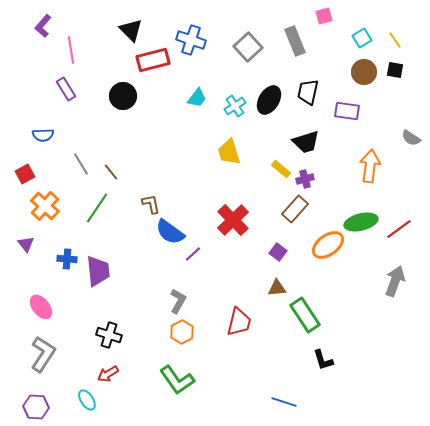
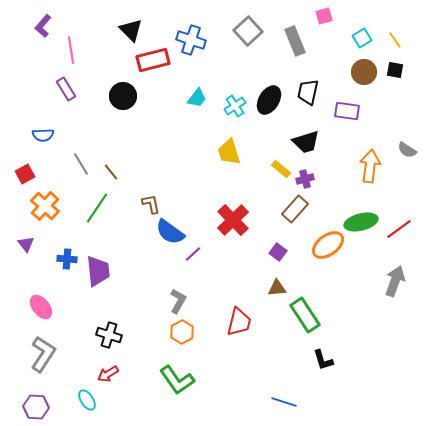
gray square at (248, 47): moved 16 px up
gray semicircle at (411, 138): moved 4 px left, 12 px down
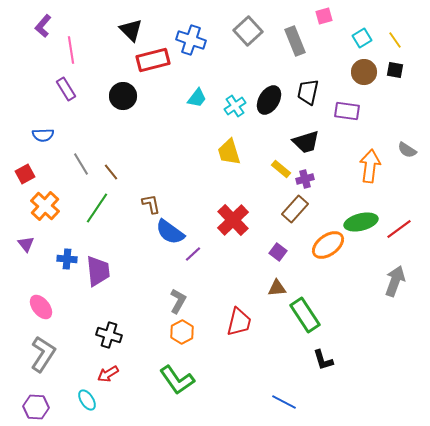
blue line at (284, 402): rotated 10 degrees clockwise
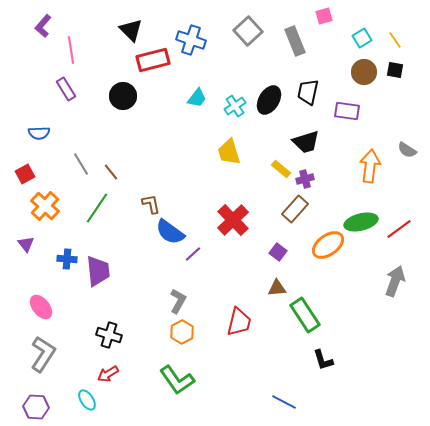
blue semicircle at (43, 135): moved 4 px left, 2 px up
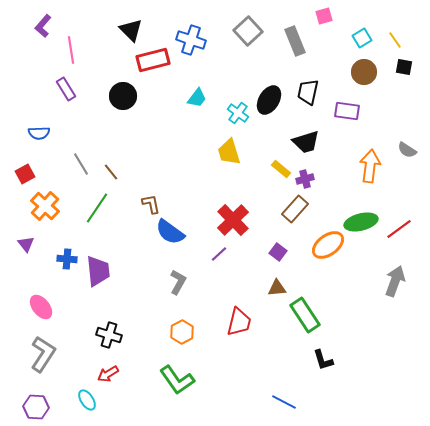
black square at (395, 70): moved 9 px right, 3 px up
cyan cross at (235, 106): moved 3 px right, 7 px down; rotated 20 degrees counterclockwise
purple line at (193, 254): moved 26 px right
gray L-shape at (178, 301): moved 19 px up
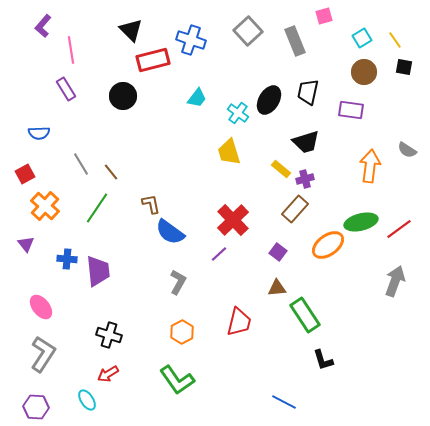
purple rectangle at (347, 111): moved 4 px right, 1 px up
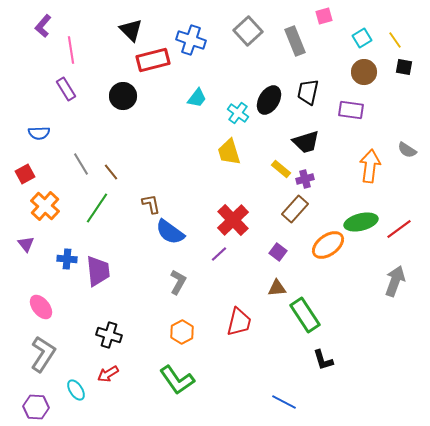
cyan ellipse at (87, 400): moved 11 px left, 10 px up
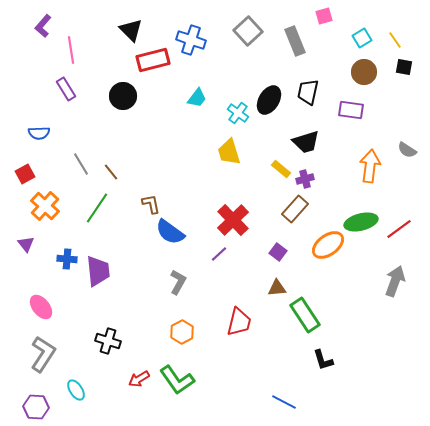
black cross at (109, 335): moved 1 px left, 6 px down
red arrow at (108, 374): moved 31 px right, 5 px down
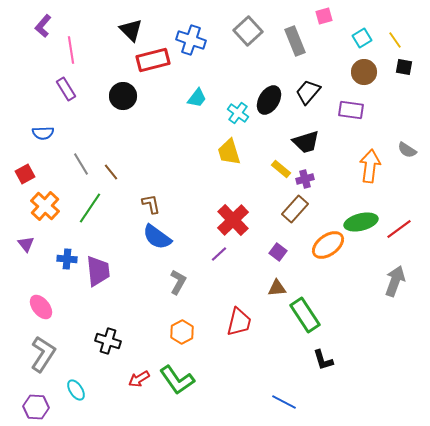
black trapezoid at (308, 92): rotated 28 degrees clockwise
blue semicircle at (39, 133): moved 4 px right
green line at (97, 208): moved 7 px left
blue semicircle at (170, 232): moved 13 px left, 5 px down
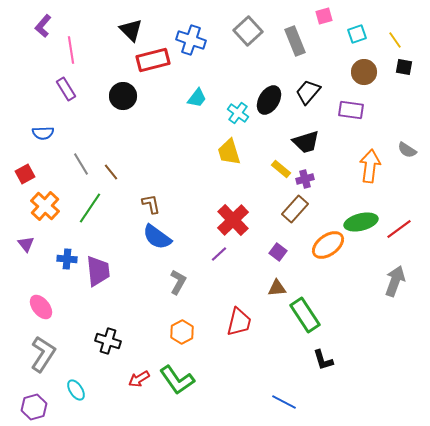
cyan square at (362, 38): moved 5 px left, 4 px up; rotated 12 degrees clockwise
purple hexagon at (36, 407): moved 2 px left; rotated 20 degrees counterclockwise
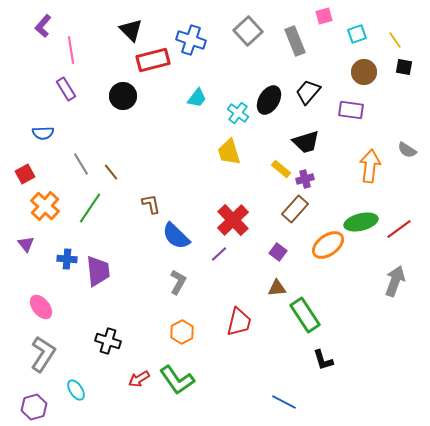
blue semicircle at (157, 237): moved 19 px right, 1 px up; rotated 8 degrees clockwise
